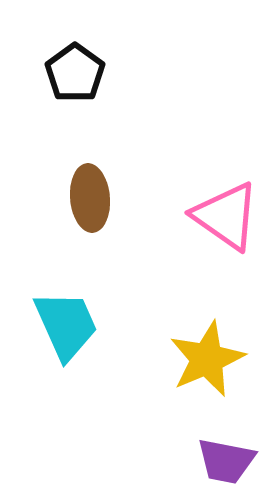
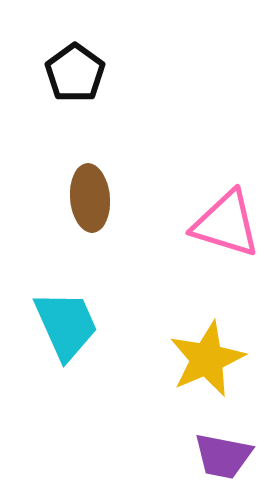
pink triangle: moved 8 px down; rotated 18 degrees counterclockwise
purple trapezoid: moved 3 px left, 5 px up
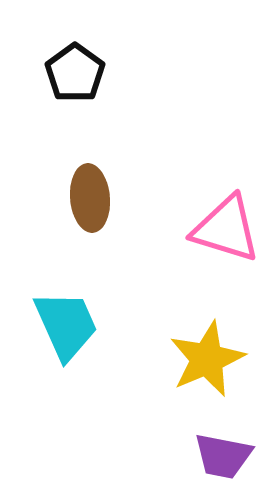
pink triangle: moved 5 px down
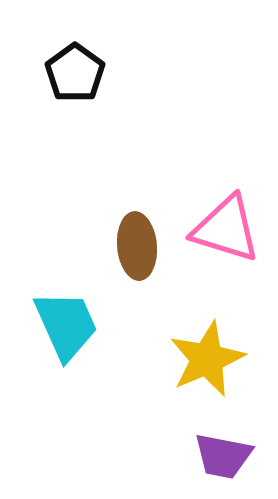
brown ellipse: moved 47 px right, 48 px down
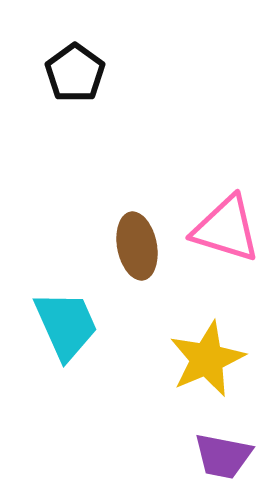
brown ellipse: rotated 6 degrees counterclockwise
